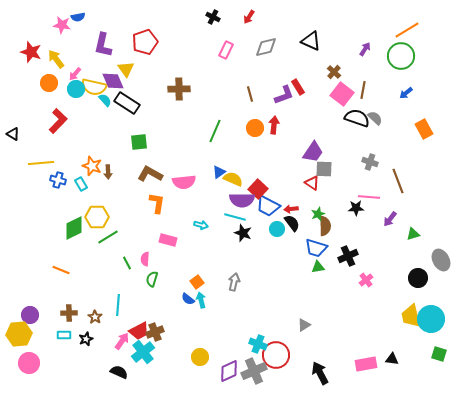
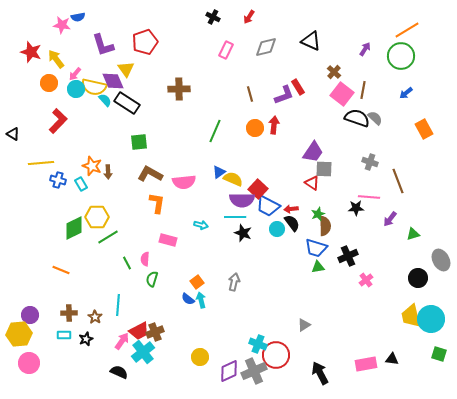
purple L-shape at (103, 45): rotated 30 degrees counterclockwise
cyan line at (235, 217): rotated 15 degrees counterclockwise
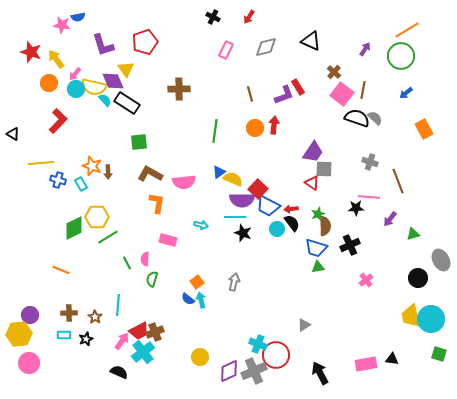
green line at (215, 131): rotated 15 degrees counterclockwise
black cross at (348, 256): moved 2 px right, 11 px up
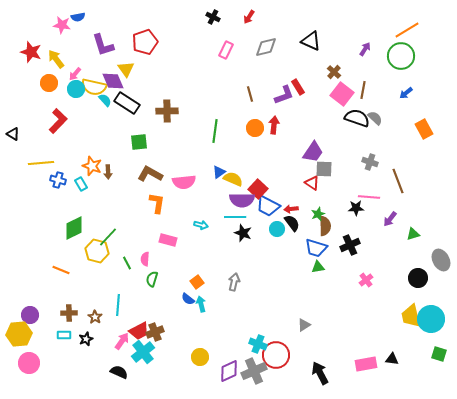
brown cross at (179, 89): moved 12 px left, 22 px down
yellow hexagon at (97, 217): moved 34 px down; rotated 15 degrees clockwise
green line at (108, 237): rotated 15 degrees counterclockwise
cyan arrow at (201, 300): moved 4 px down
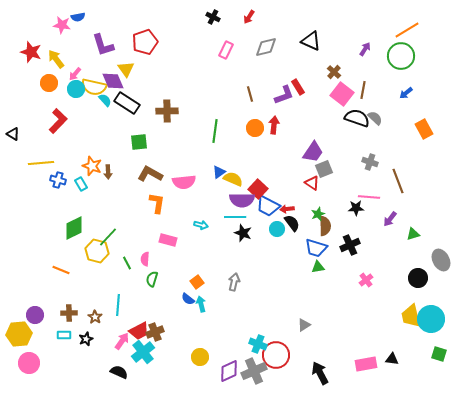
gray square at (324, 169): rotated 24 degrees counterclockwise
red arrow at (291, 209): moved 4 px left
purple circle at (30, 315): moved 5 px right
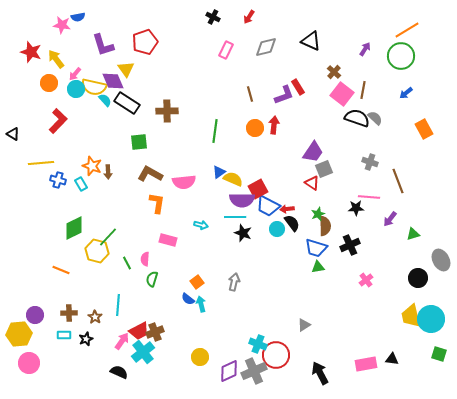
red square at (258, 189): rotated 18 degrees clockwise
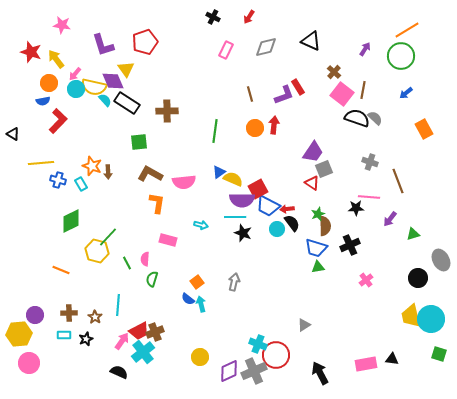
blue semicircle at (78, 17): moved 35 px left, 84 px down
green diamond at (74, 228): moved 3 px left, 7 px up
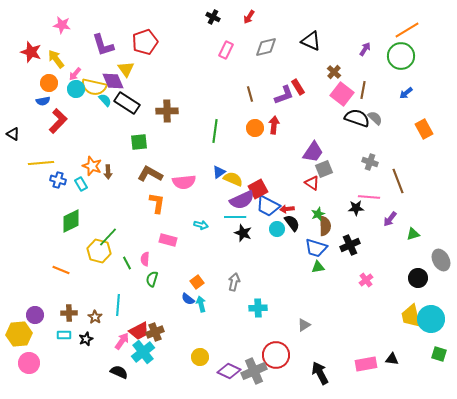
purple semicircle at (242, 200): rotated 25 degrees counterclockwise
yellow hexagon at (97, 251): moved 2 px right
cyan cross at (258, 344): moved 36 px up; rotated 24 degrees counterclockwise
purple diamond at (229, 371): rotated 50 degrees clockwise
